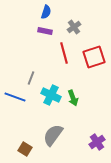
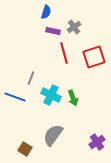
purple rectangle: moved 8 px right
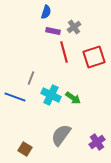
red line: moved 1 px up
green arrow: rotated 35 degrees counterclockwise
gray semicircle: moved 8 px right
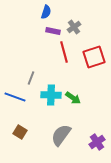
cyan cross: rotated 24 degrees counterclockwise
brown square: moved 5 px left, 17 px up
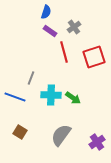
purple rectangle: moved 3 px left; rotated 24 degrees clockwise
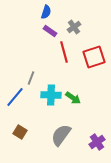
blue line: rotated 70 degrees counterclockwise
